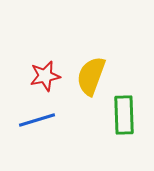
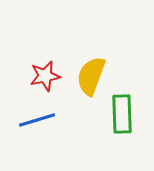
green rectangle: moved 2 px left, 1 px up
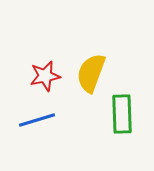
yellow semicircle: moved 3 px up
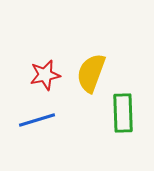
red star: moved 1 px up
green rectangle: moved 1 px right, 1 px up
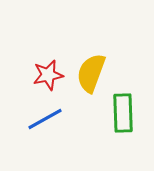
red star: moved 3 px right
blue line: moved 8 px right, 1 px up; rotated 12 degrees counterclockwise
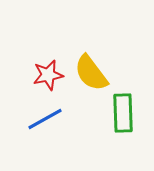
yellow semicircle: rotated 57 degrees counterclockwise
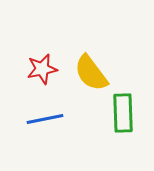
red star: moved 6 px left, 6 px up
blue line: rotated 18 degrees clockwise
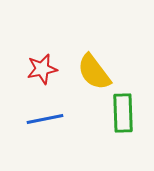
yellow semicircle: moved 3 px right, 1 px up
